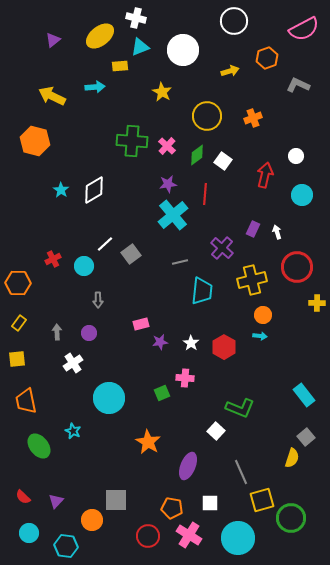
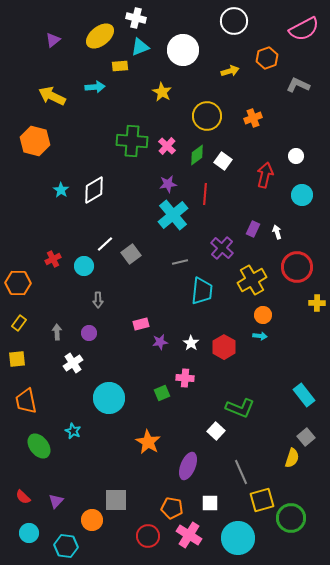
yellow cross at (252, 280): rotated 16 degrees counterclockwise
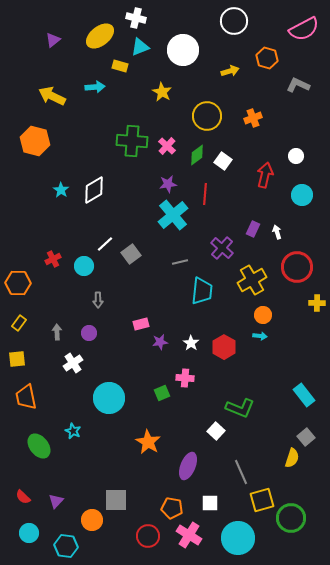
orange hexagon at (267, 58): rotated 25 degrees counterclockwise
yellow rectangle at (120, 66): rotated 21 degrees clockwise
orange trapezoid at (26, 401): moved 4 px up
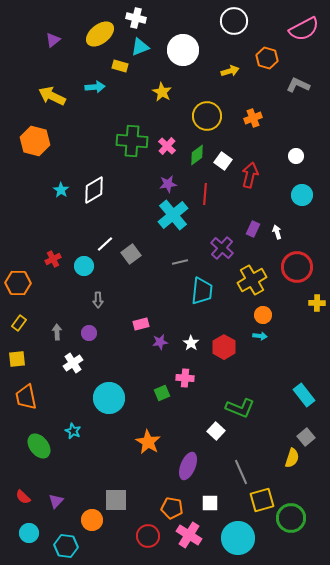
yellow ellipse at (100, 36): moved 2 px up
red arrow at (265, 175): moved 15 px left
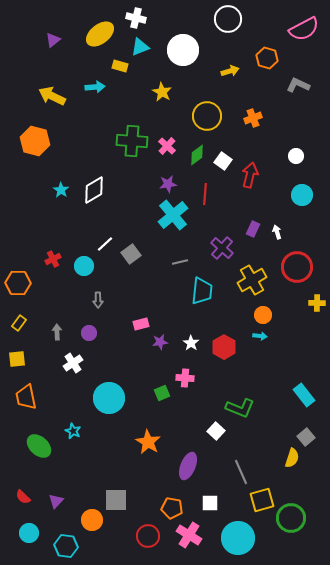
white circle at (234, 21): moved 6 px left, 2 px up
green ellipse at (39, 446): rotated 10 degrees counterclockwise
